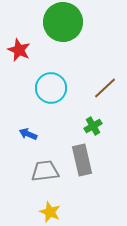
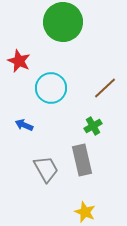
red star: moved 11 px down
blue arrow: moved 4 px left, 9 px up
gray trapezoid: moved 1 px right, 2 px up; rotated 68 degrees clockwise
yellow star: moved 35 px right
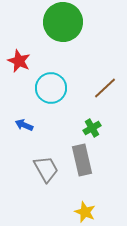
green cross: moved 1 px left, 2 px down
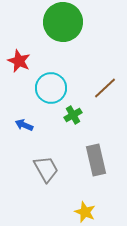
green cross: moved 19 px left, 13 px up
gray rectangle: moved 14 px right
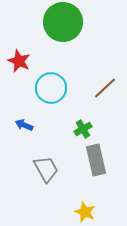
green cross: moved 10 px right, 14 px down
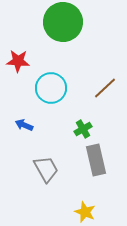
red star: moved 1 px left; rotated 20 degrees counterclockwise
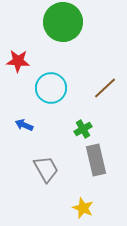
yellow star: moved 2 px left, 4 px up
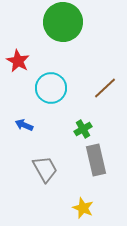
red star: rotated 25 degrees clockwise
gray trapezoid: moved 1 px left
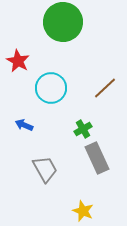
gray rectangle: moved 1 px right, 2 px up; rotated 12 degrees counterclockwise
yellow star: moved 3 px down
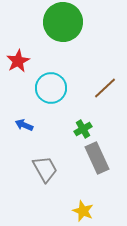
red star: rotated 15 degrees clockwise
